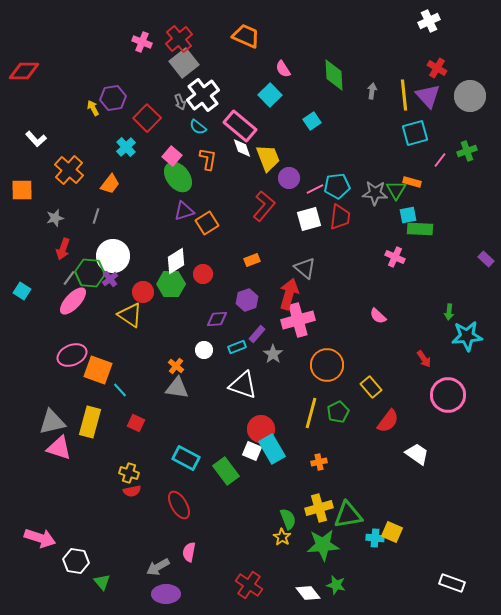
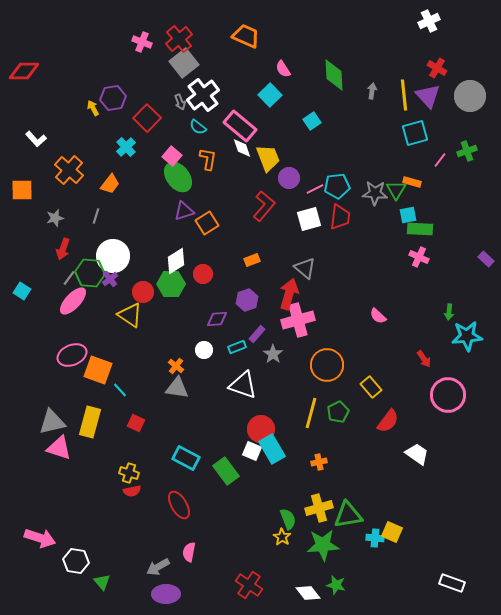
pink cross at (395, 257): moved 24 px right
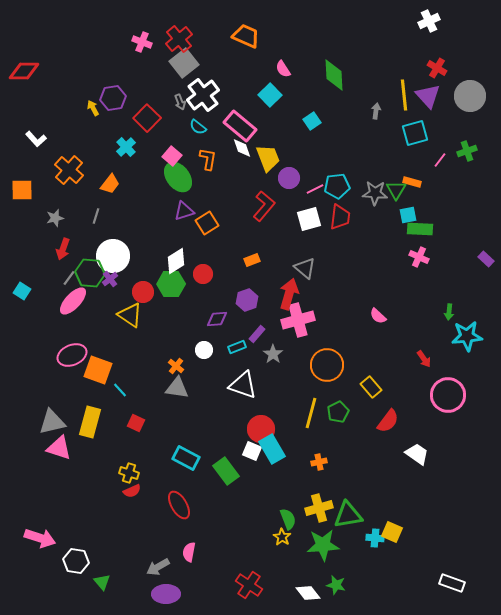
gray arrow at (372, 91): moved 4 px right, 20 px down
red semicircle at (132, 491): rotated 12 degrees counterclockwise
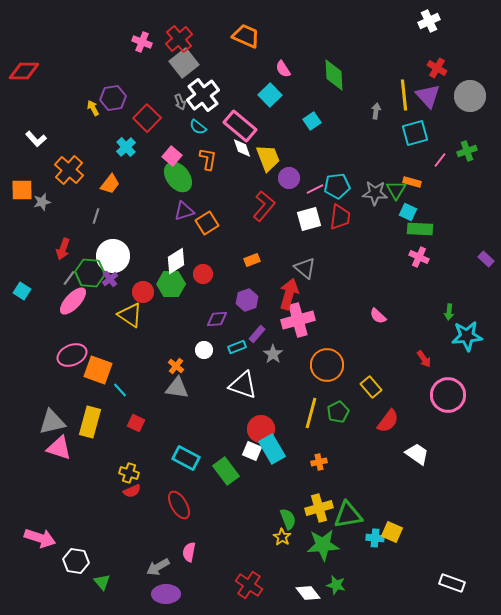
cyan square at (408, 215): moved 3 px up; rotated 36 degrees clockwise
gray star at (55, 218): moved 13 px left, 16 px up
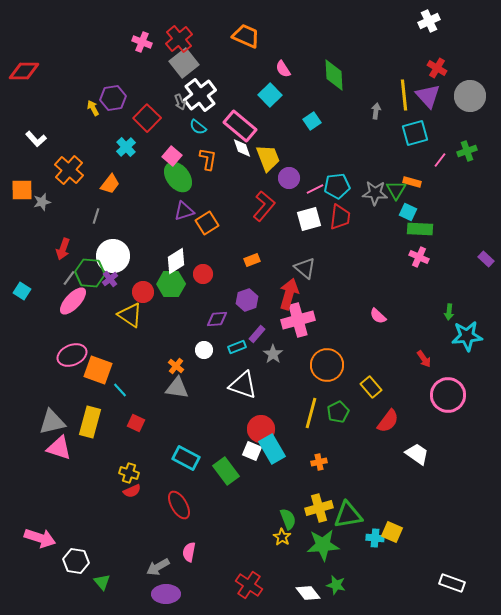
white cross at (203, 95): moved 3 px left
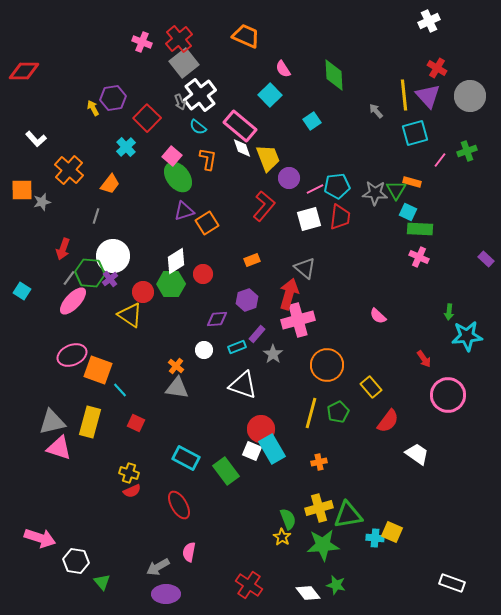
gray arrow at (376, 111): rotated 49 degrees counterclockwise
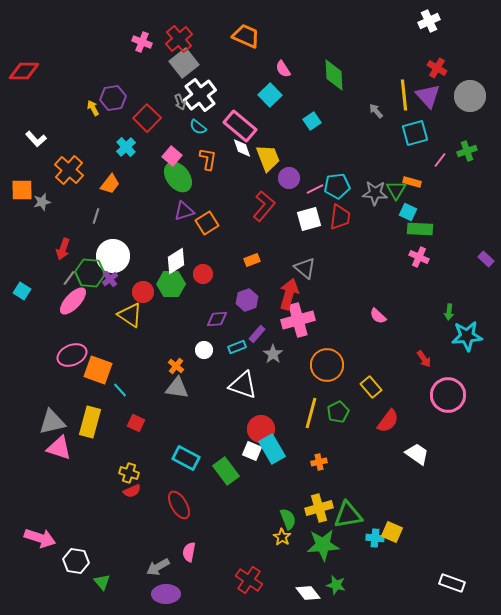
red cross at (249, 585): moved 5 px up
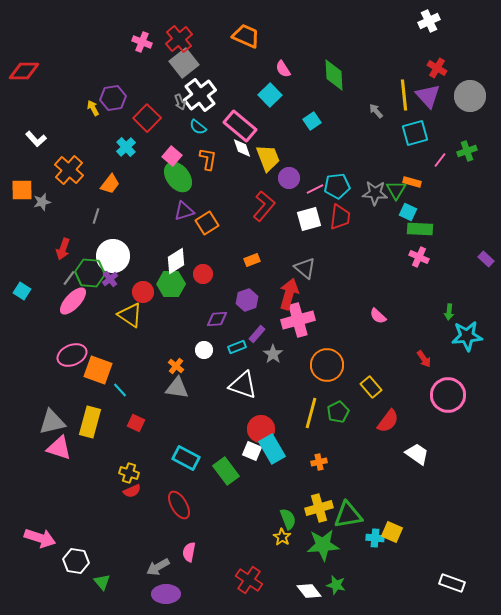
white diamond at (308, 593): moved 1 px right, 2 px up
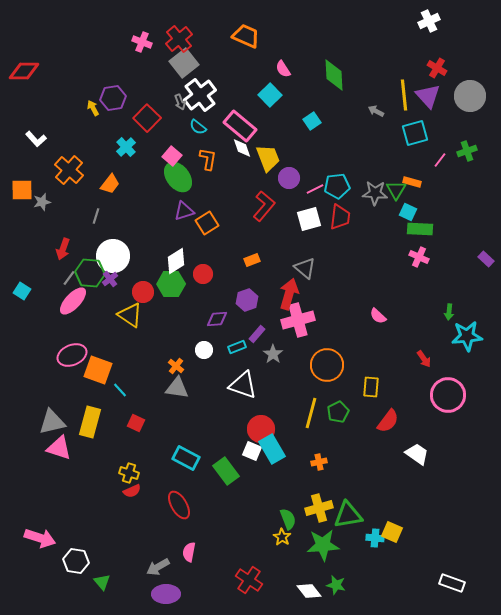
gray arrow at (376, 111): rotated 21 degrees counterclockwise
yellow rectangle at (371, 387): rotated 45 degrees clockwise
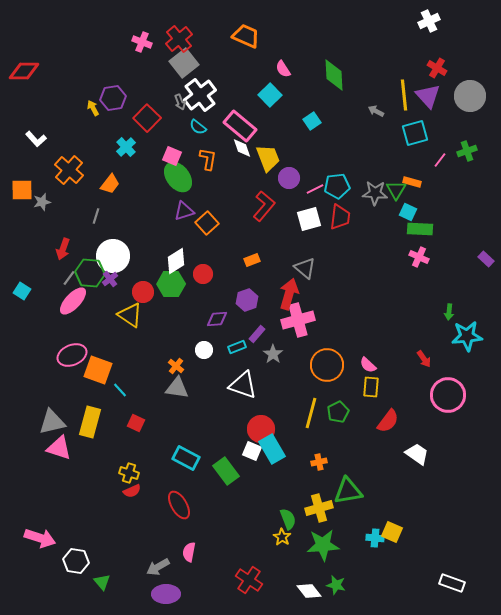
pink square at (172, 156): rotated 18 degrees counterclockwise
orange square at (207, 223): rotated 10 degrees counterclockwise
pink semicircle at (378, 316): moved 10 px left, 49 px down
green triangle at (348, 515): moved 24 px up
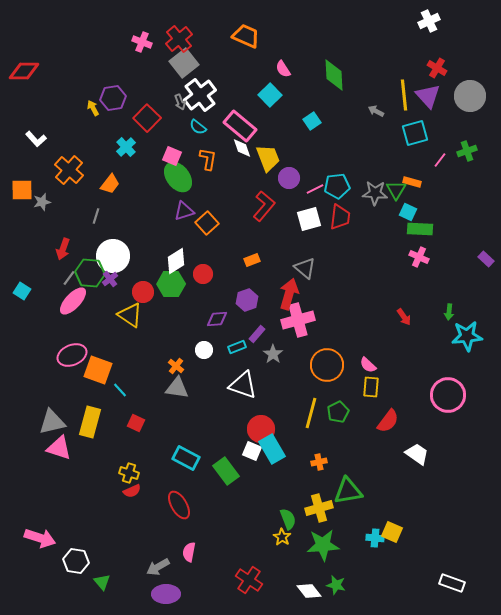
red arrow at (424, 359): moved 20 px left, 42 px up
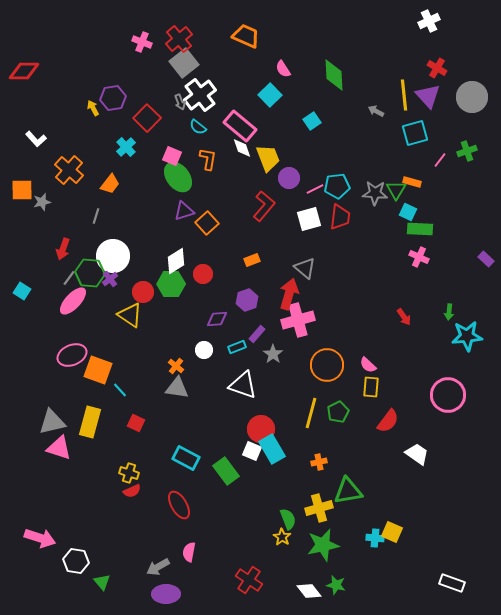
gray circle at (470, 96): moved 2 px right, 1 px down
green star at (323, 545): rotated 8 degrees counterclockwise
